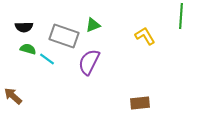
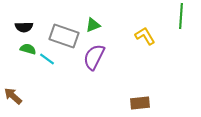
purple semicircle: moved 5 px right, 5 px up
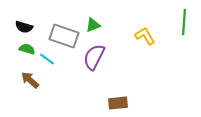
green line: moved 3 px right, 6 px down
black semicircle: rotated 18 degrees clockwise
green semicircle: moved 1 px left
brown arrow: moved 17 px right, 16 px up
brown rectangle: moved 22 px left
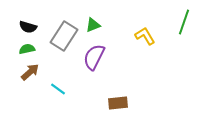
green line: rotated 15 degrees clockwise
black semicircle: moved 4 px right
gray rectangle: rotated 76 degrees counterclockwise
green semicircle: rotated 28 degrees counterclockwise
cyan line: moved 11 px right, 30 px down
brown arrow: moved 8 px up; rotated 96 degrees clockwise
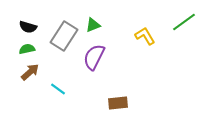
green line: rotated 35 degrees clockwise
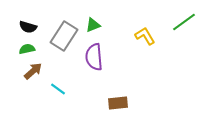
purple semicircle: rotated 32 degrees counterclockwise
brown arrow: moved 3 px right, 1 px up
